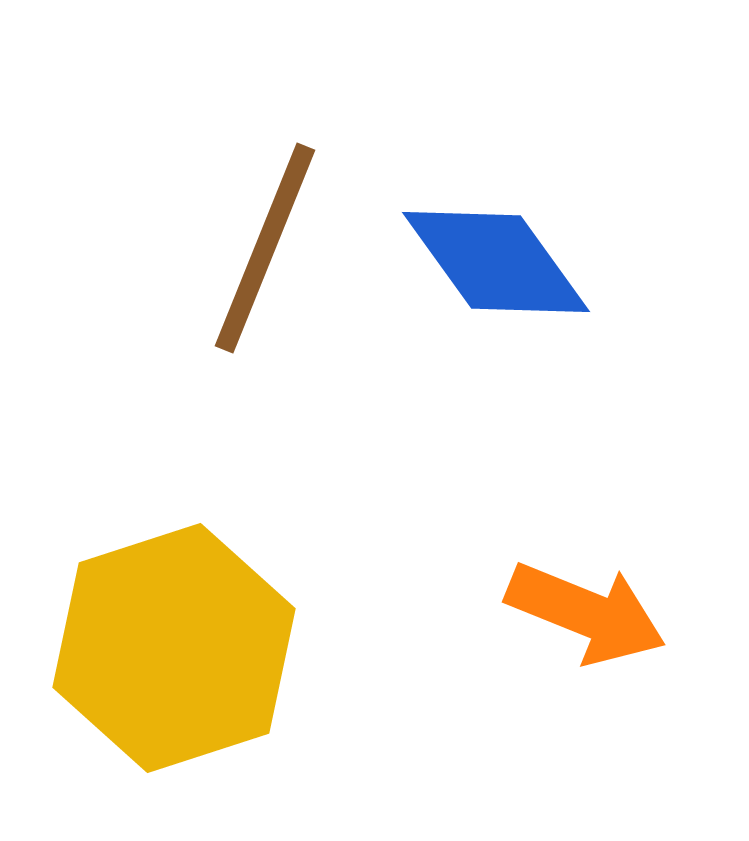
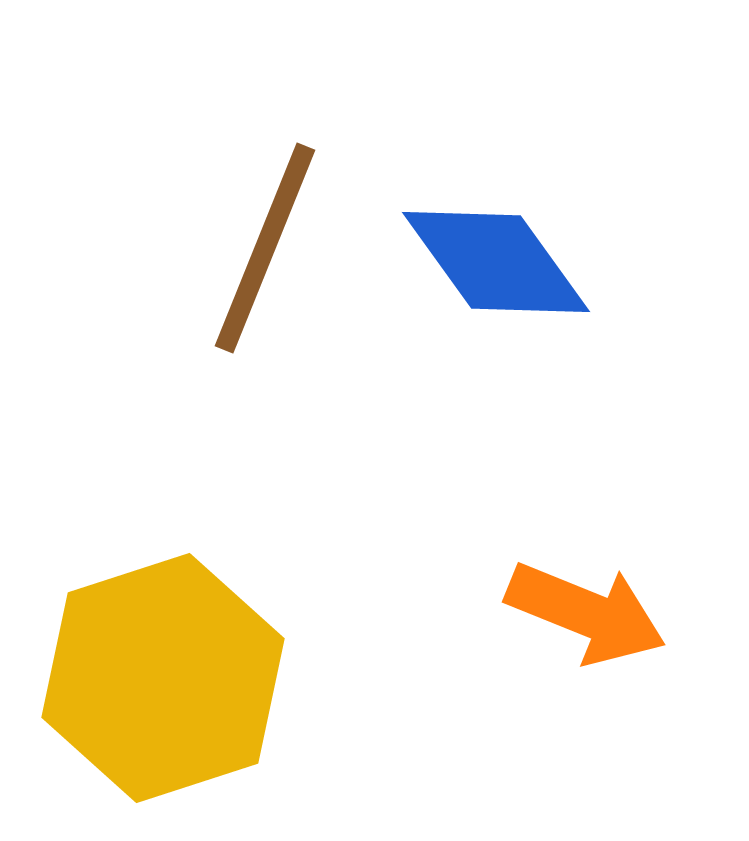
yellow hexagon: moved 11 px left, 30 px down
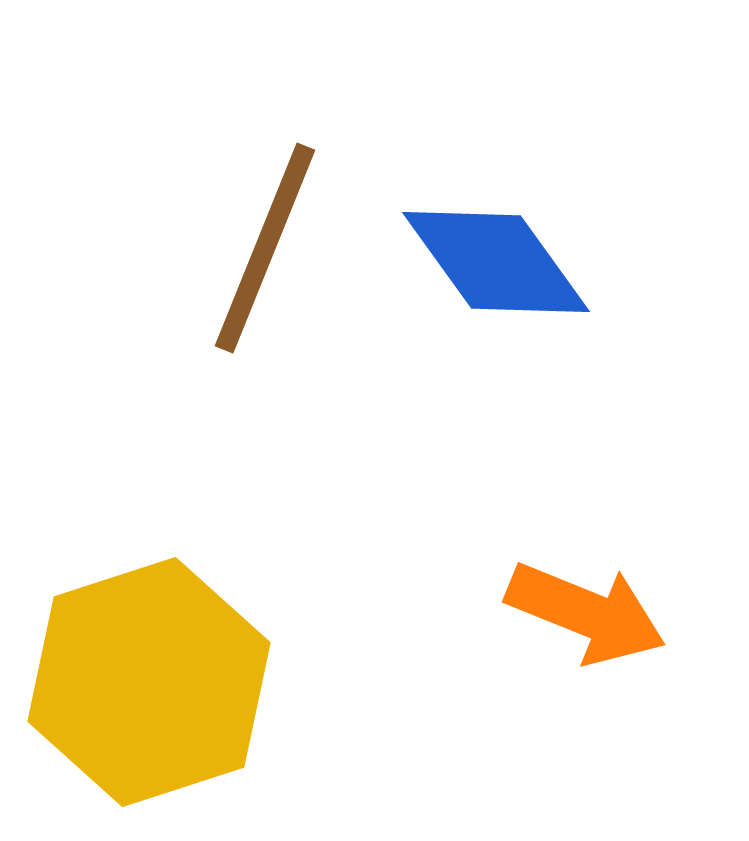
yellow hexagon: moved 14 px left, 4 px down
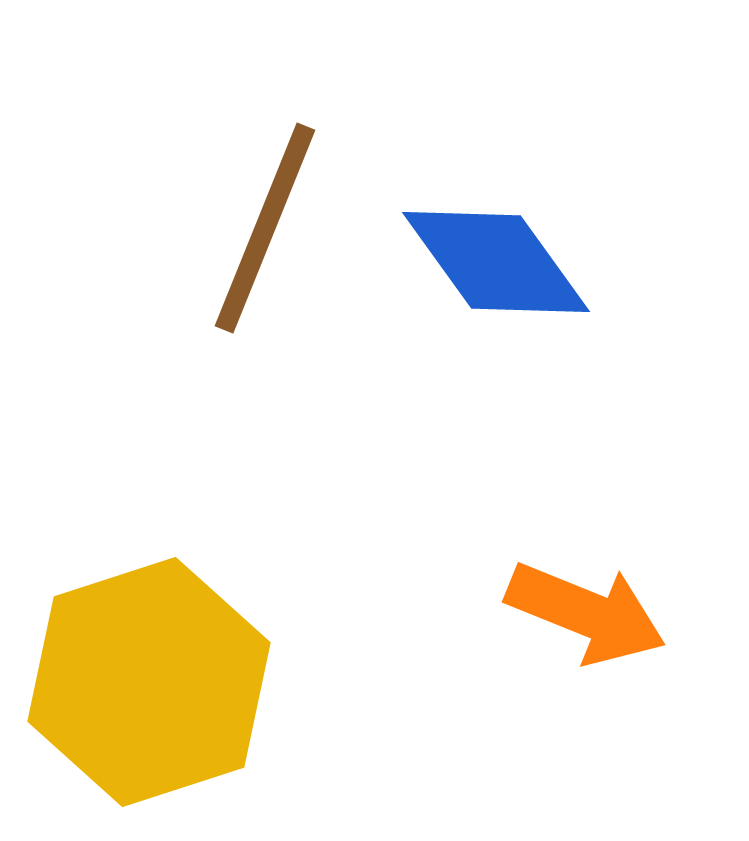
brown line: moved 20 px up
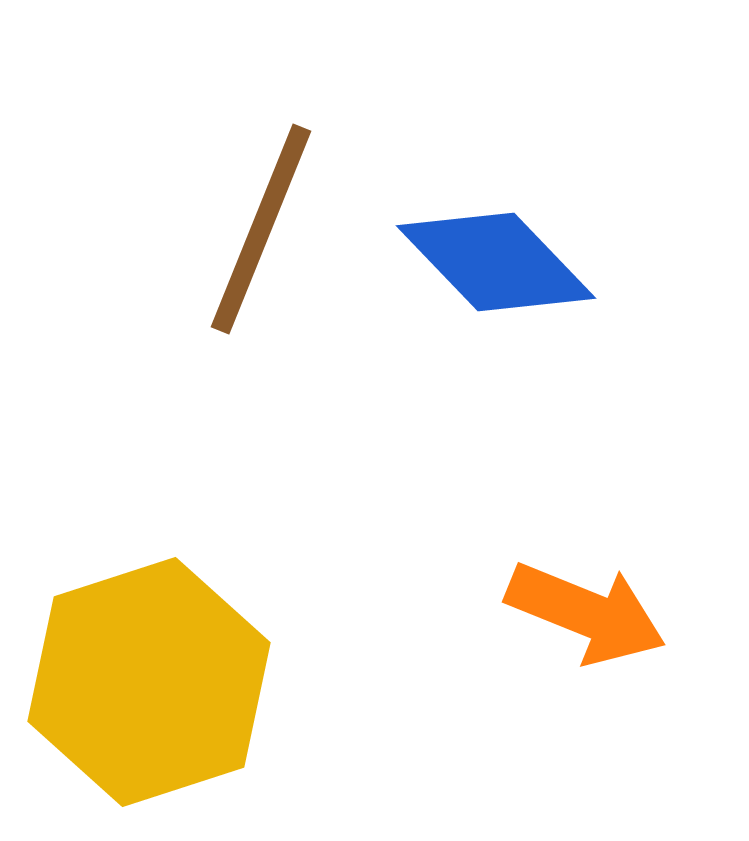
brown line: moved 4 px left, 1 px down
blue diamond: rotated 8 degrees counterclockwise
